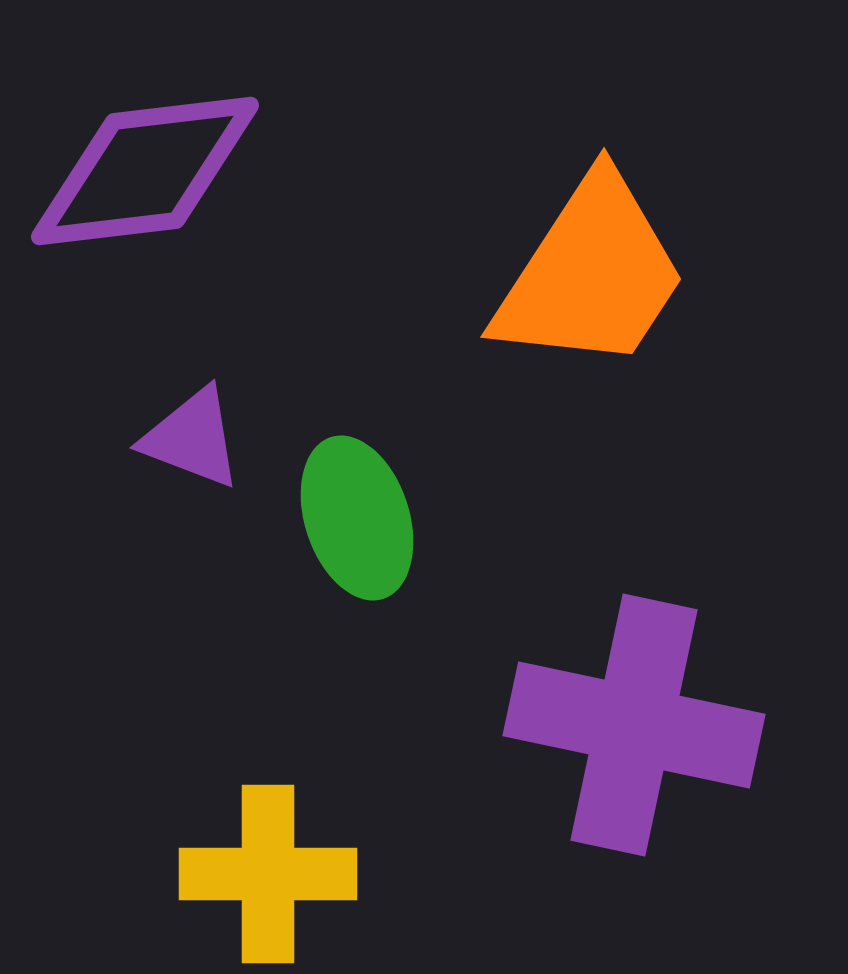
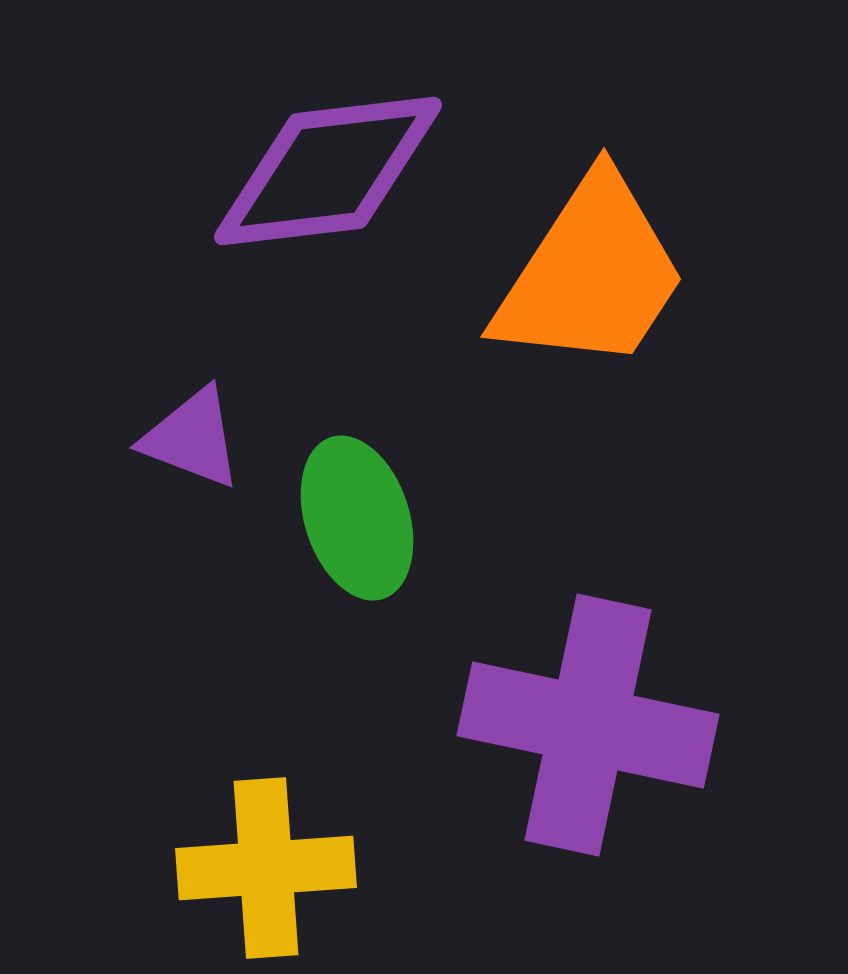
purple diamond: moved 183 px right
purple cross: moved 46 px left
yellow cross: moved 2 px left, 6 px up; rotated 4 degrees counterclockwise
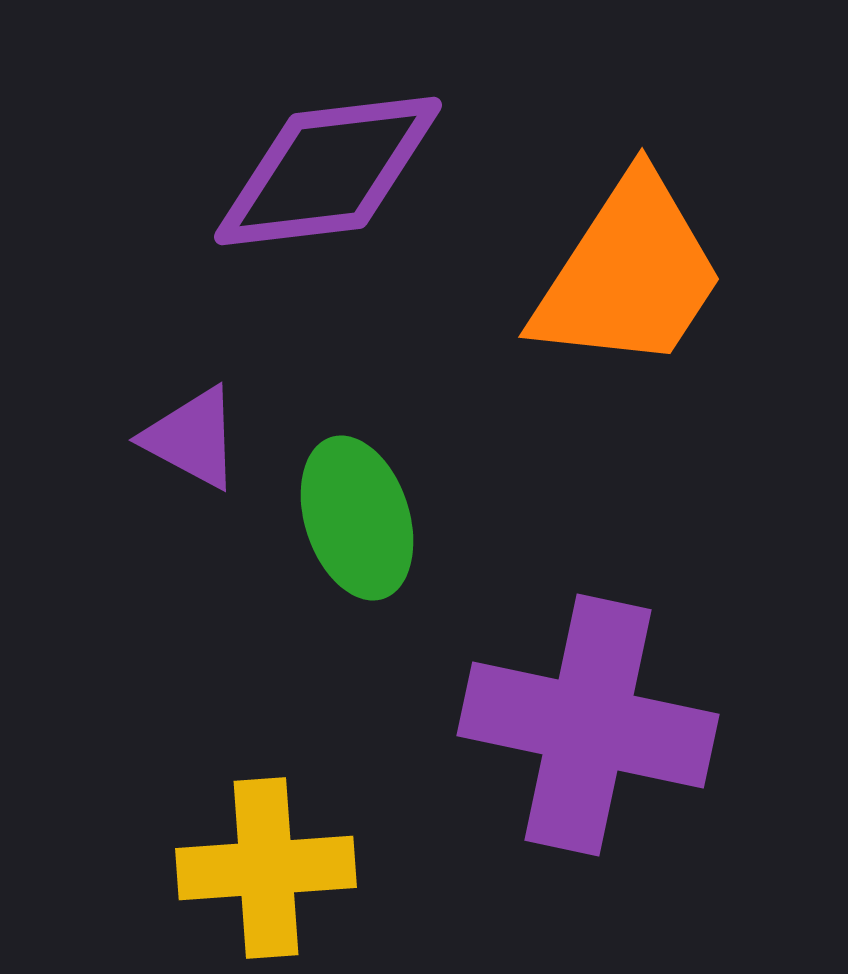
orange trapezoid: moved 38 px right
purple triangle: rotated 7 degrees clockwise
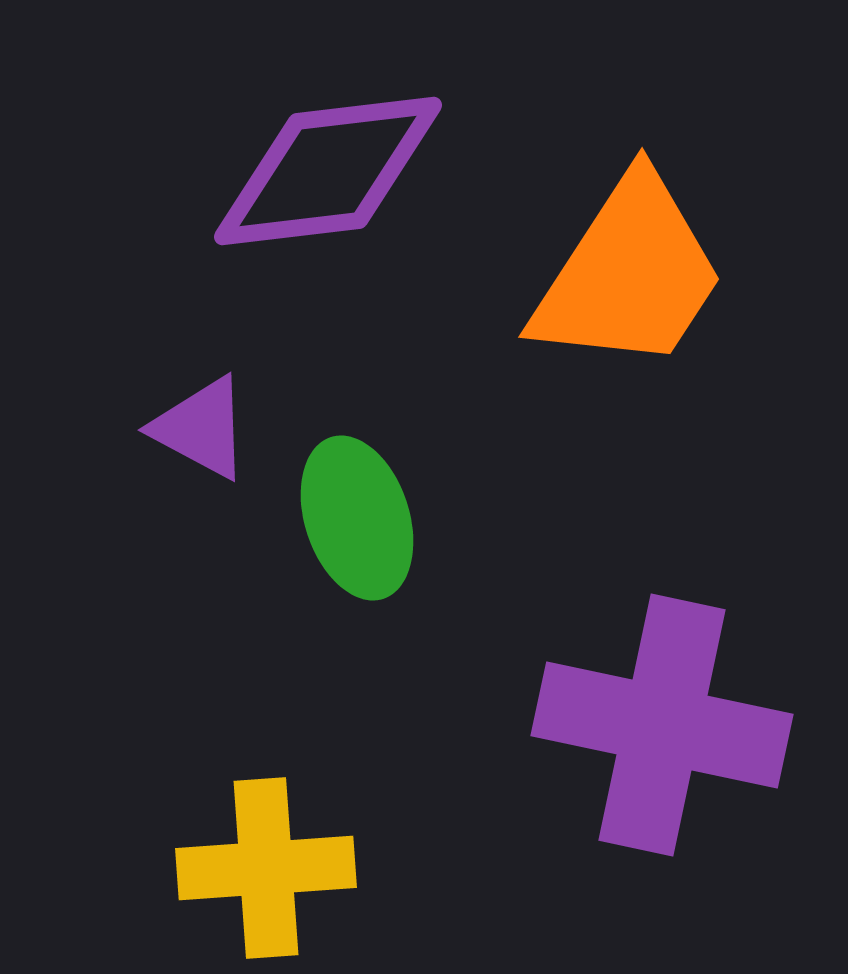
purple triangle: moved 9 px right, 10 px up
purple cross: moved 74 px right
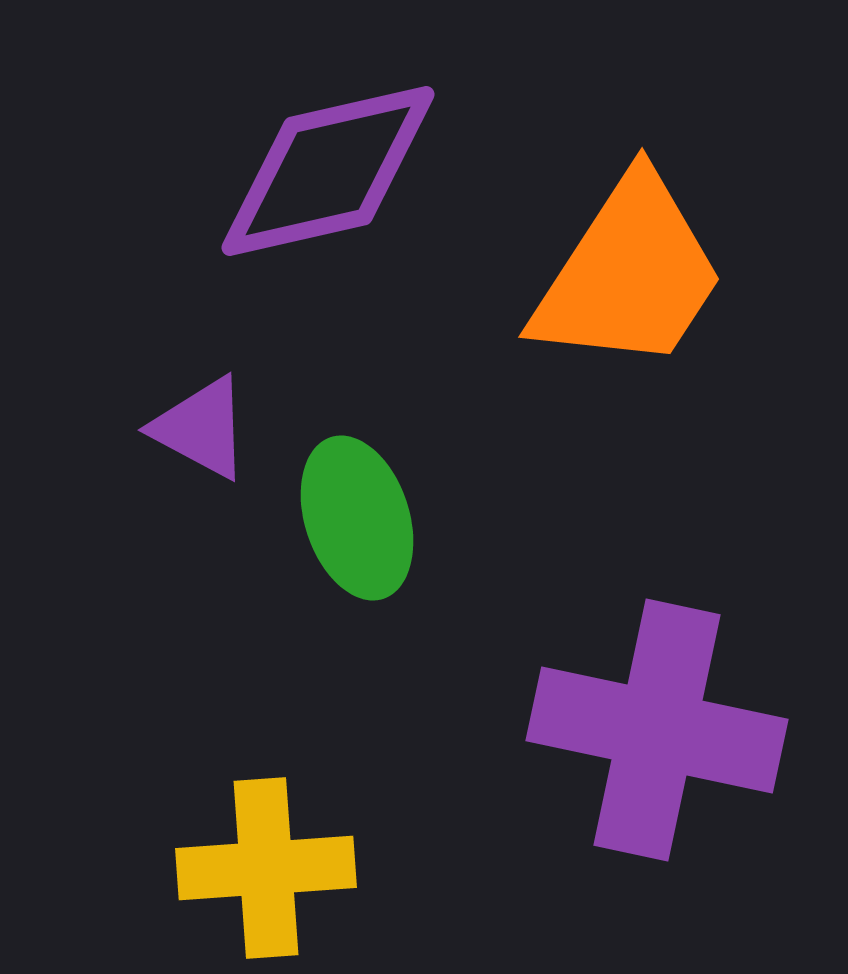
purple diamond: rotated 6 degrees counterclockwise
purple cross: moved 5 px left, 5 px down
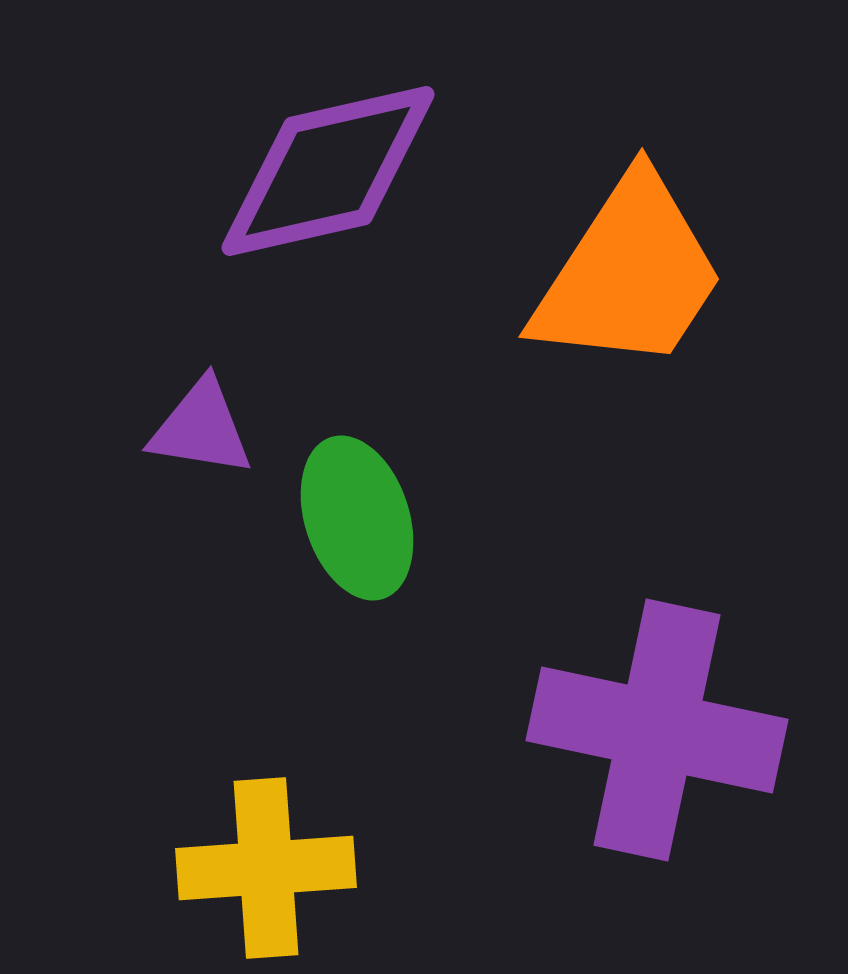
purple triangle: rotated 19 degrees counterclockwise
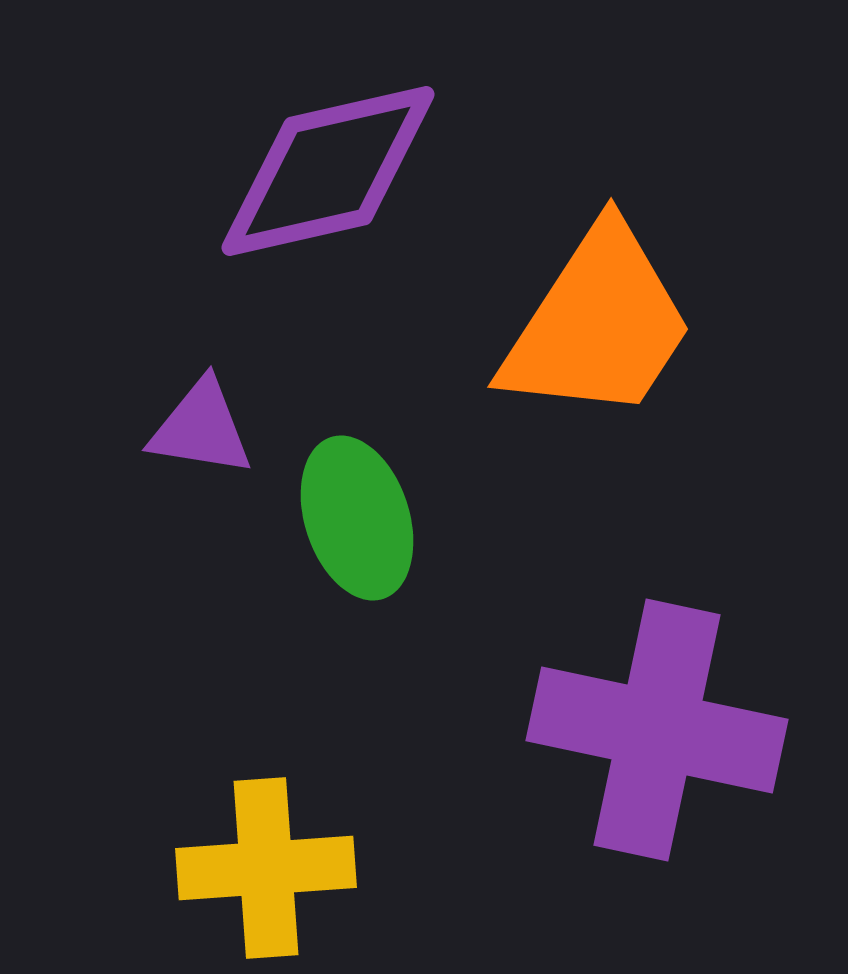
orange trapezoid: moved 31 px left, 50 px down
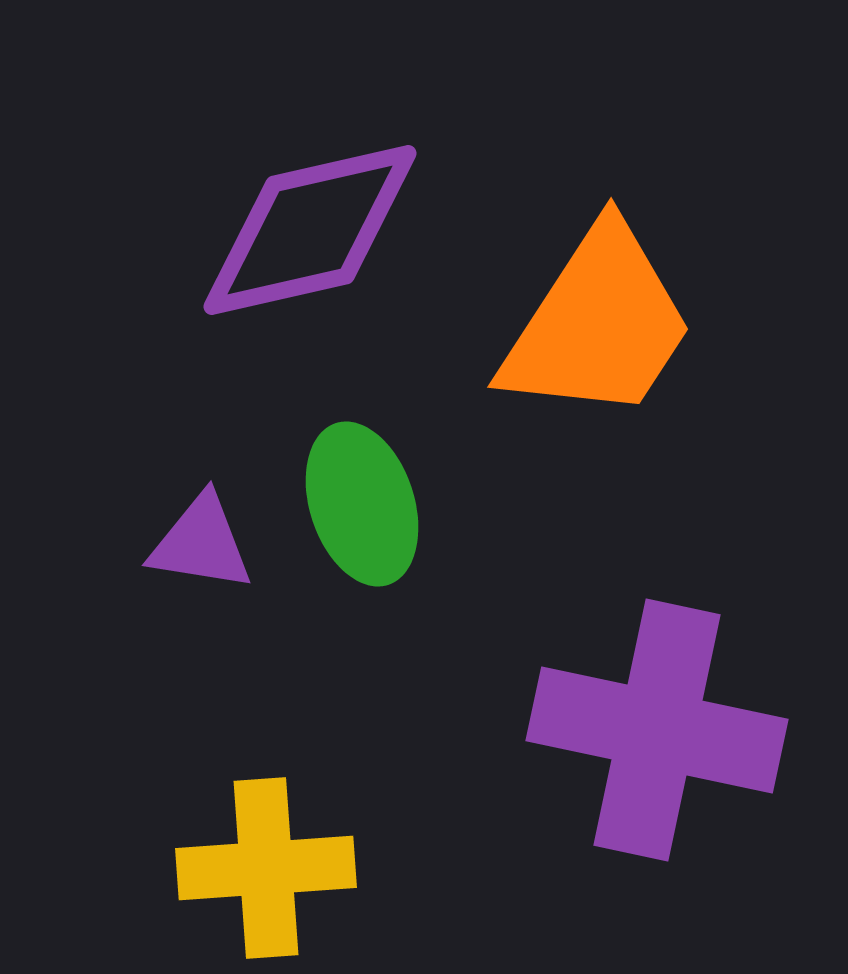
purple diamond: moved 18 px left, 59 px down
purple triangle: moved 115 px down
green ellipse: moved 5 px right, 14 px up
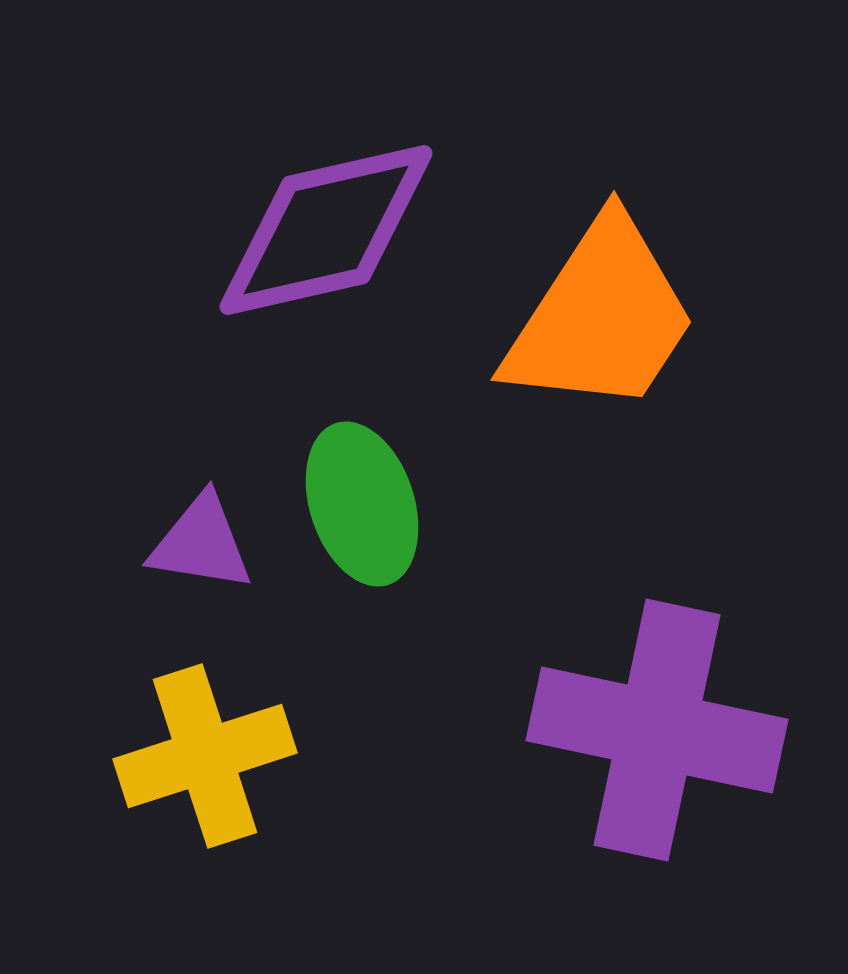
purple diamond: moved 16 px right
orange trapezoid: moved 3 px right, 7 px up
yellow cross: moved 61 px left, 112 px up; rotated 14 degrees counterclockwise
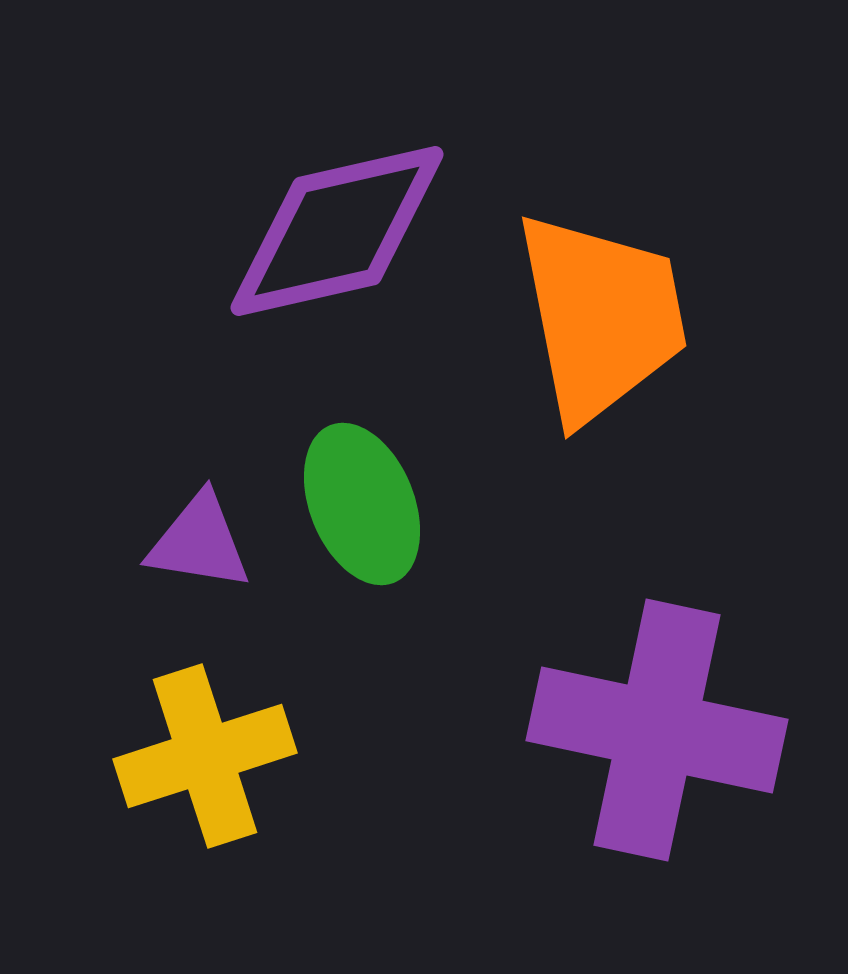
purple diamond: moved 11 px right, 1 px down
orange trapezoid: rotated 44 degrees counterclockwise
green ellipse: rotated 4 degrees counterclockwise
purple triangle: moved 2 px left, 1 px up
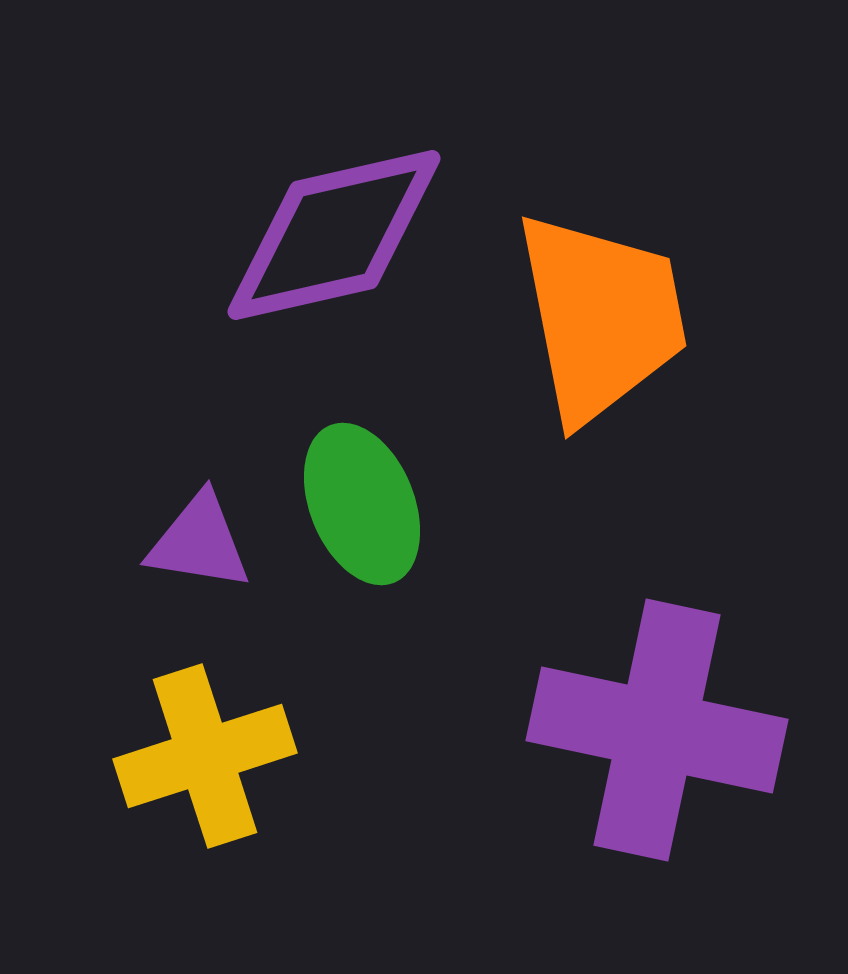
purple diamond: moved 3 px left, 4 px down
